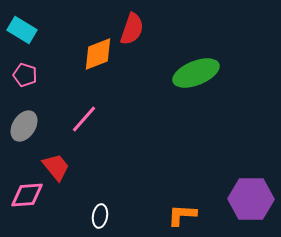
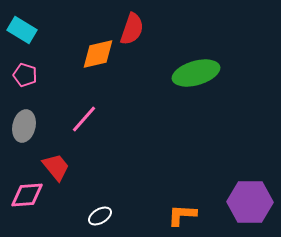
orange diamond: rotated 9 degrees clockwise
green ellipse: rotated 6 degrees clockwise
gray ellipse: rotated 20 degrees counterclockwise
purple hexagon: moved 1 px left, 3 px down
white ellipse: rotated 50 degrees clockwise
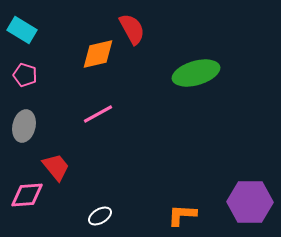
red semicircle: rotated 48 degrees counterclockwise
pink line: moved 14 px right, 5 px up; rotated 20 degrees clockwise
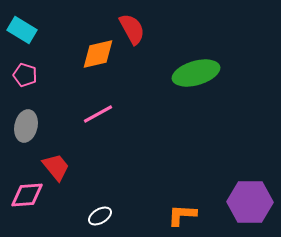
gray ellipse: moved 2 px right
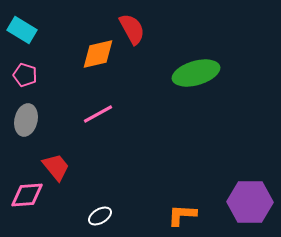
gray ellipse: moved 6 px up
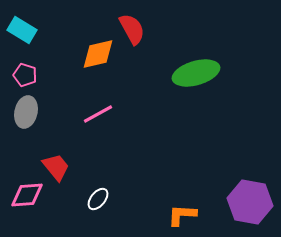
gray ellipse: moved 8 px up
purple hexagon: rotated 9 degrees clockwise
white ellipse: moved 2 px left, 17 px up; rotated 20 degrees counterclockwise
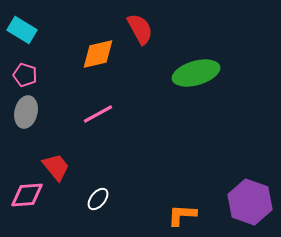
red semicircle: moved 8 px right
purple hexagon: rotated 9 degrees clockwise
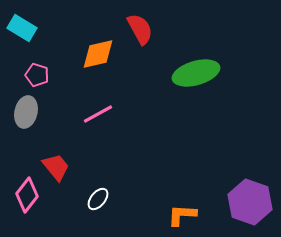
cyan rectangle: moved 2 px up
pink pentagon: moved 12 px right
pink diamond: rotated 48 degrees counterclockwise
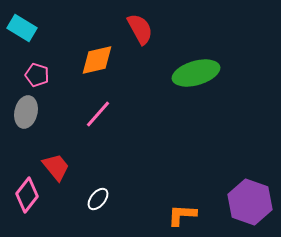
orange diamond: moved 1 px left, 6 px down
pink line: rotated 20 degrees counterclockwise
